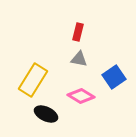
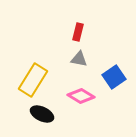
black ellipse: moved 4 px left
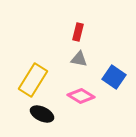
blue square: rotated 20 degrees counterclockwise
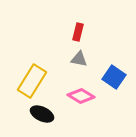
yellow rectangle: moved 1 px left, 1 px down
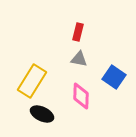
pink diamond: rotated 60 degrees clockwise
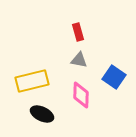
red rectangle: rotated 30 degrees counterclockwise
gray triangle: moved 1 px down
yellow rectangle: rotated 44 degrees clockwise
pink diamond: moved 1 px up
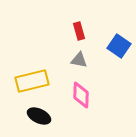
red rectangle: moved 1 px right, 1 px up
blue square: moved 5 px right, 31 px up
black ellipse: moved 3 px left, 2 px down
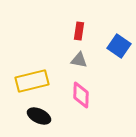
red rectangle: rotated 24 degrees clockwise
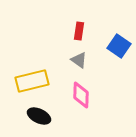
gray triangle: rotated 24 degrees clockwise
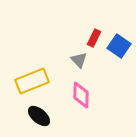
red rectangle: moved 15 px right, 7 px down; rotated 18 degrees clockwise
gray triangle: rotated 12 degrees clockwise
yellow rectangle: rotated 8 degrees counterclockwise
black ellipse: rotated 15 degrees clockwise
